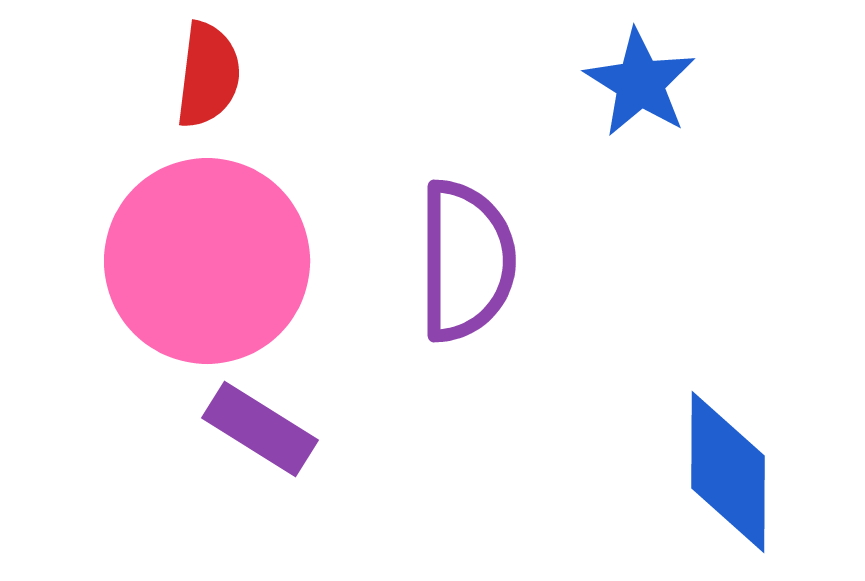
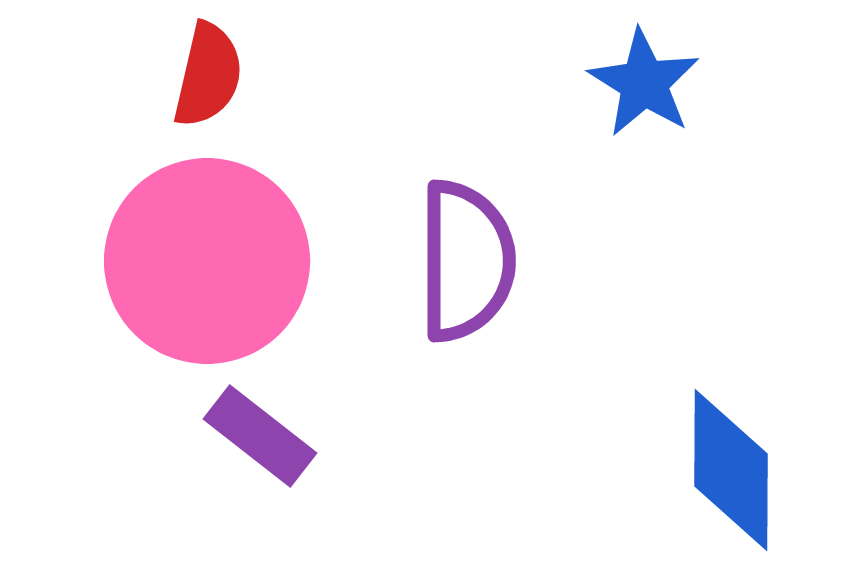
red semicircle: rotated 6 degrees clockwise
blue star: moved 4 px right
purple rectangle: moved 7 px down; rotated 6 degrees clockwise
blue diamond: moved 3 px right, 2 px up
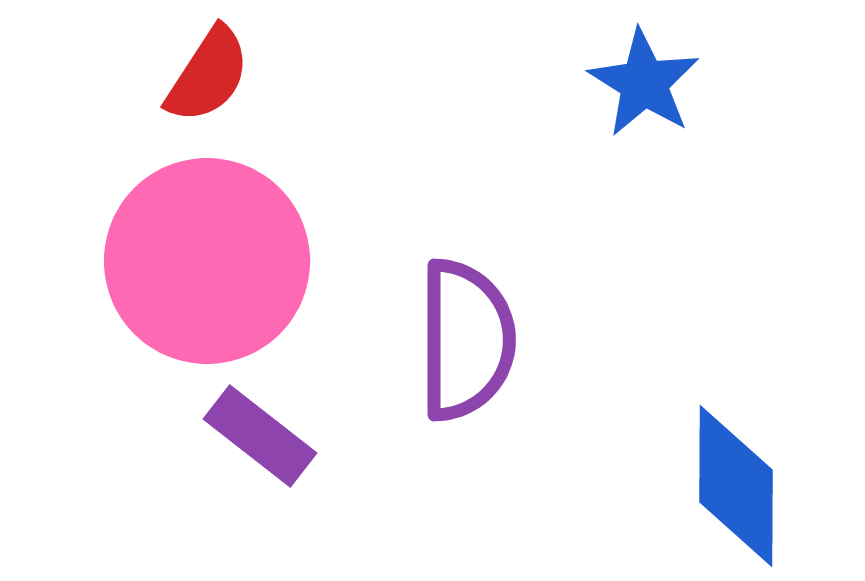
red semicircle: rotated 20 degrees clockwise
purple semicircle: moved 79 px down
blue diamond: moved 5 px right, 16 px down
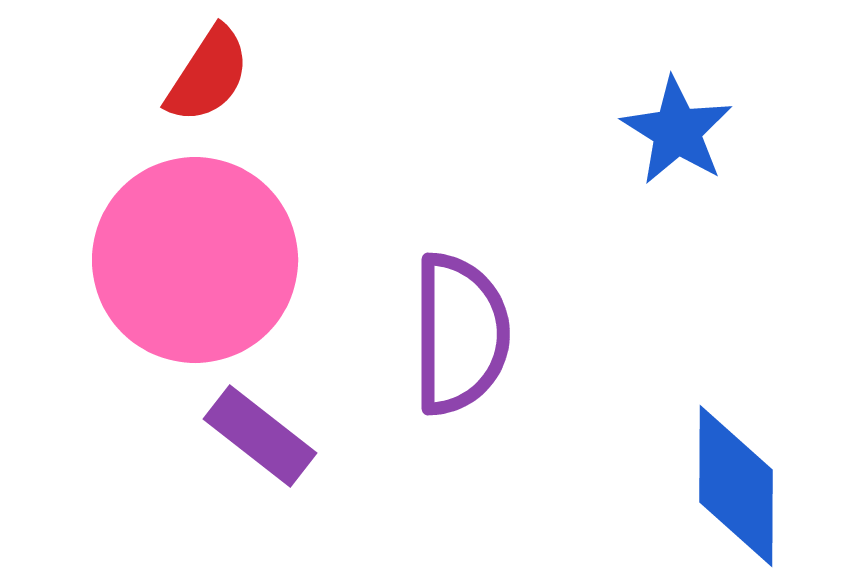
blue star: moved 33 px right, 48 px down
pink circle: moved 12 px left, 1 px up
purple semicircle: moved 6 px left, 6 px up
